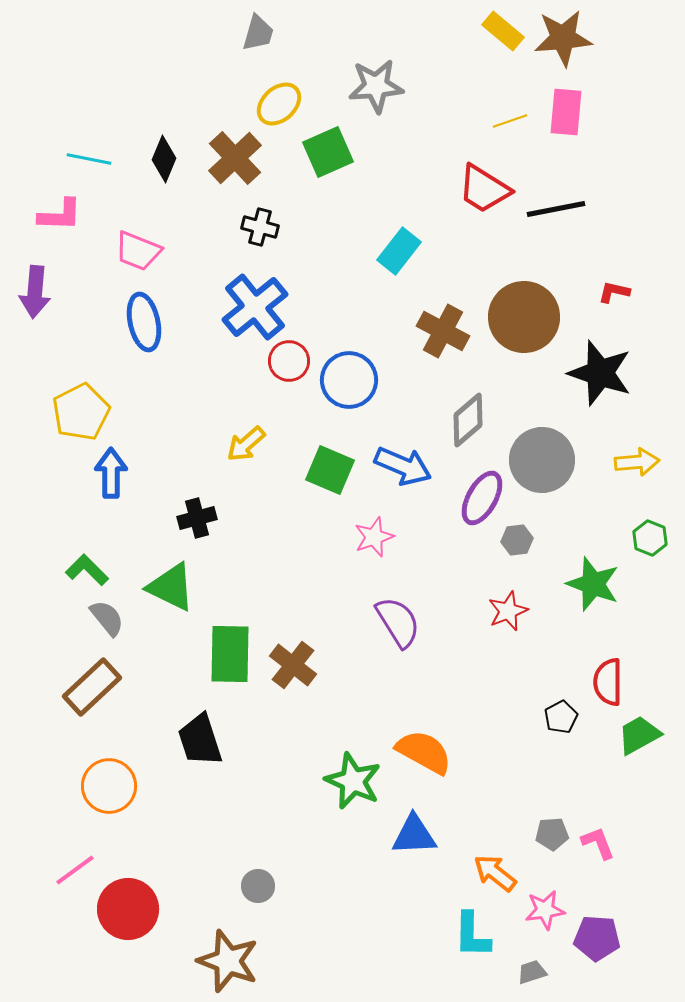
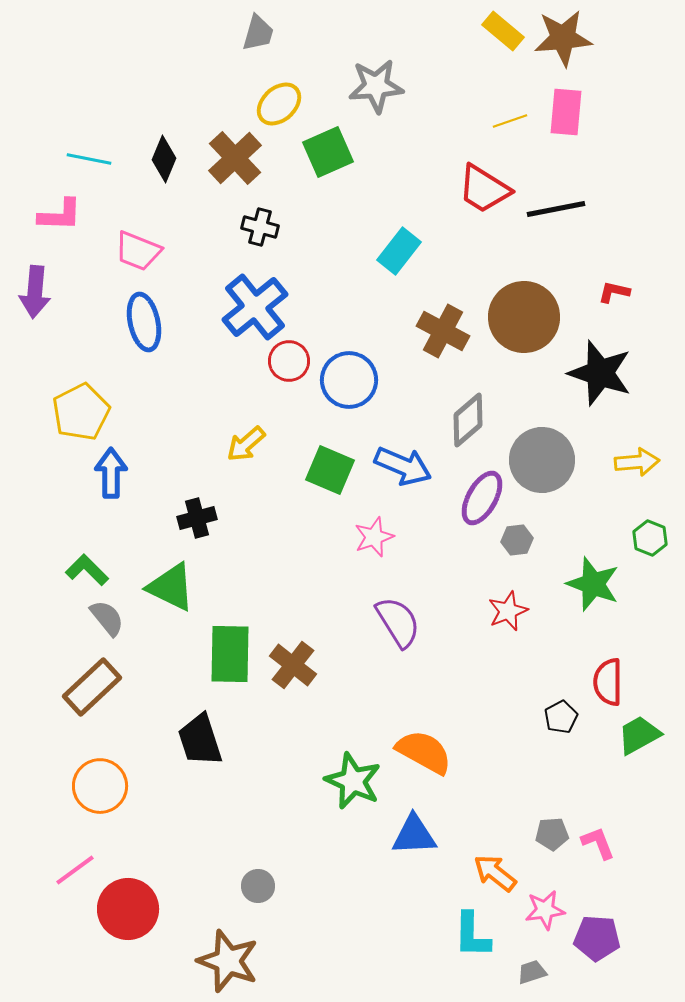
orange circle at (109, 786): moved 9 px left
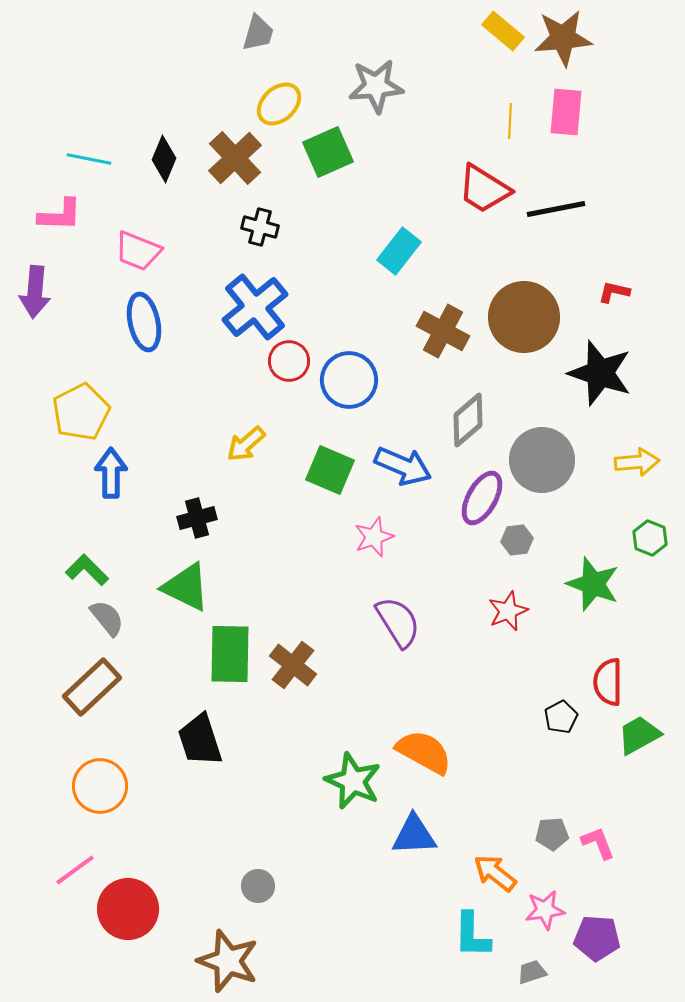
yellow line at (510, 121): rotated 68 degrees counterclockwise
green triangle at (171, 587): moved 15 px right
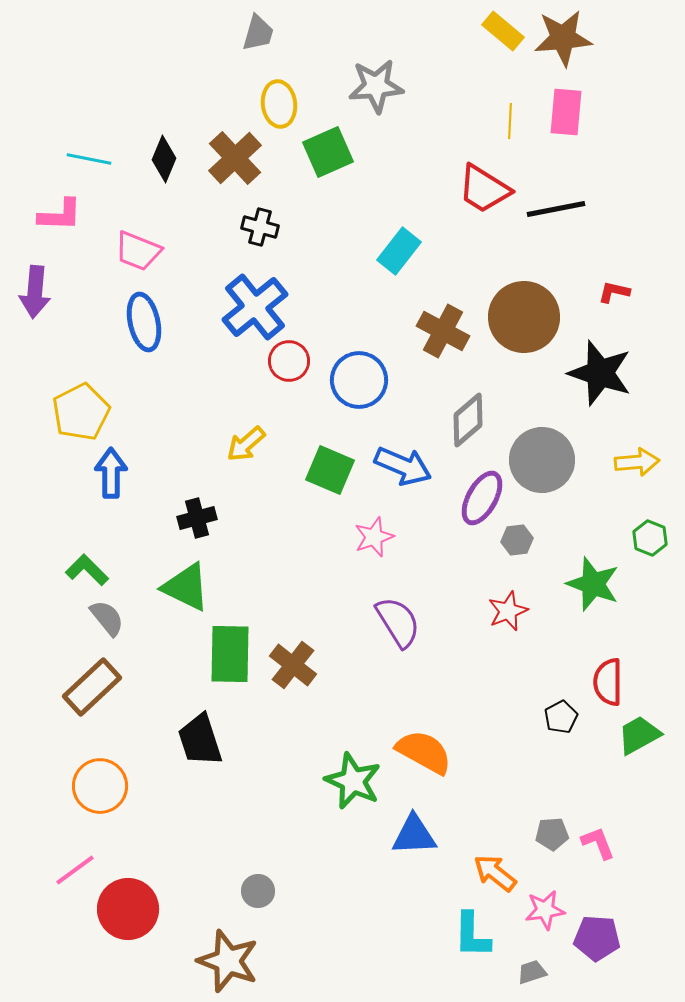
yellow ellipse at (279, 104): rotated 54 degrees counterclockwise
blue circle at (349, 380): moved 10 px right
gray circle at (258, 886): moved 5 px down
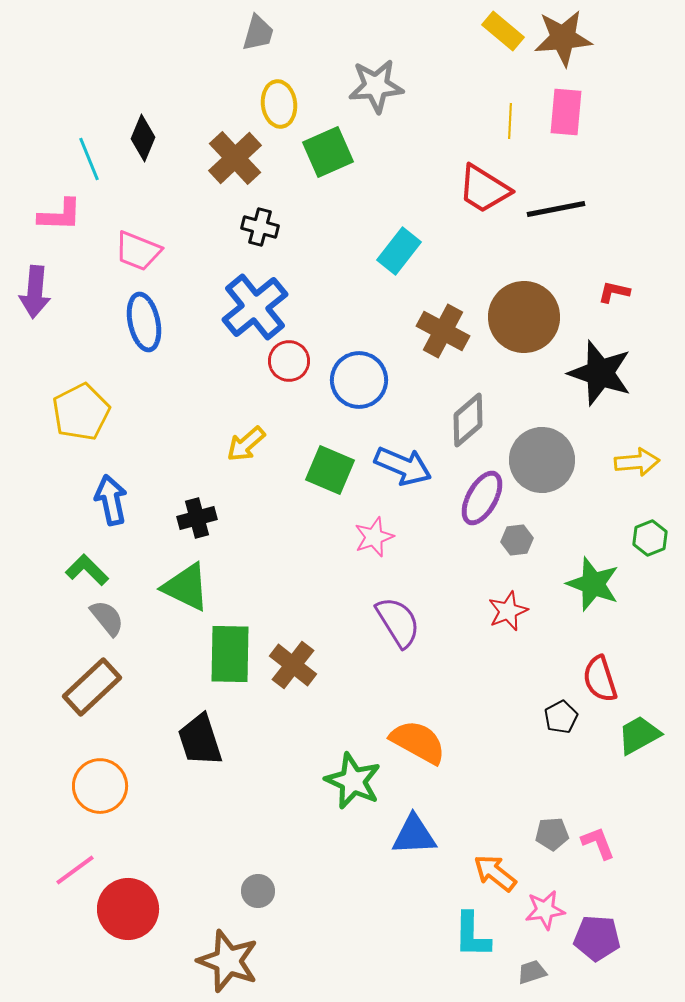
cyan line at (89, 159): rotated 57 degrees clockwise
black diamond at (164, 159): moved 21 px left, 21 px up
blue arrow at (111, 473): moved 27 px down; rotated 12 degrees counterclockwise
green hexagon at (650, 538): rotated 16 degrees clockwise
red semicircle at (608, 682): moved 8 px left, 3 px up; rotated 18 degrees counterclockwise
orange semicircle at (424, 752): moved 6 px left, 10 px up
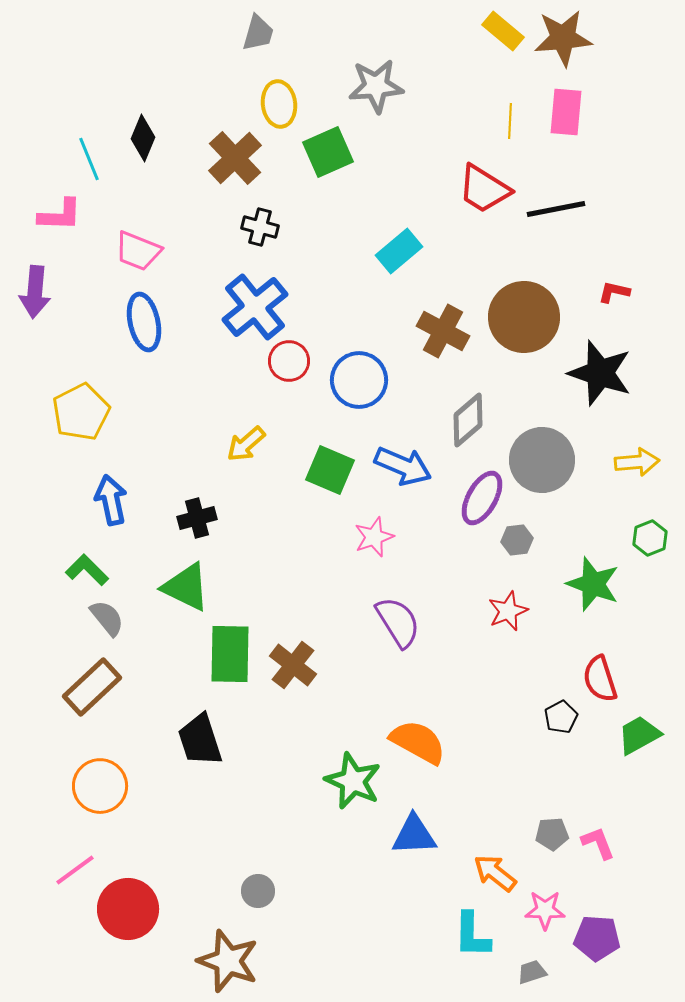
cyan rectangle at (399, 251): rotated 12 degrees clockwise
pink star at (545, 910): rotated 9 degrees clockwise
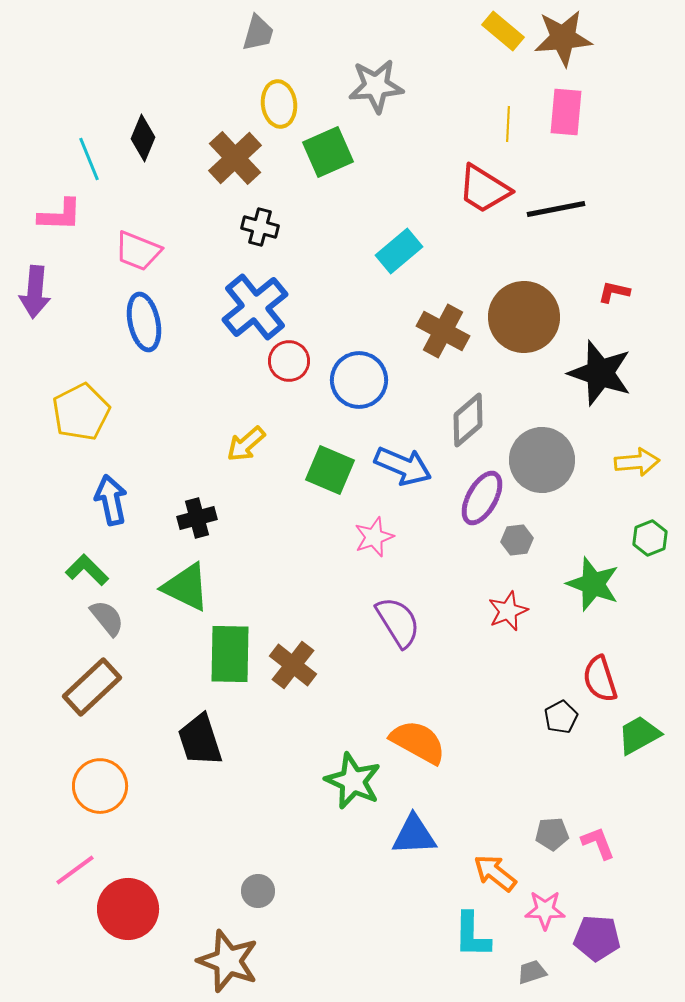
yellow line at (510, 121): moved 2 px left, 3 px down
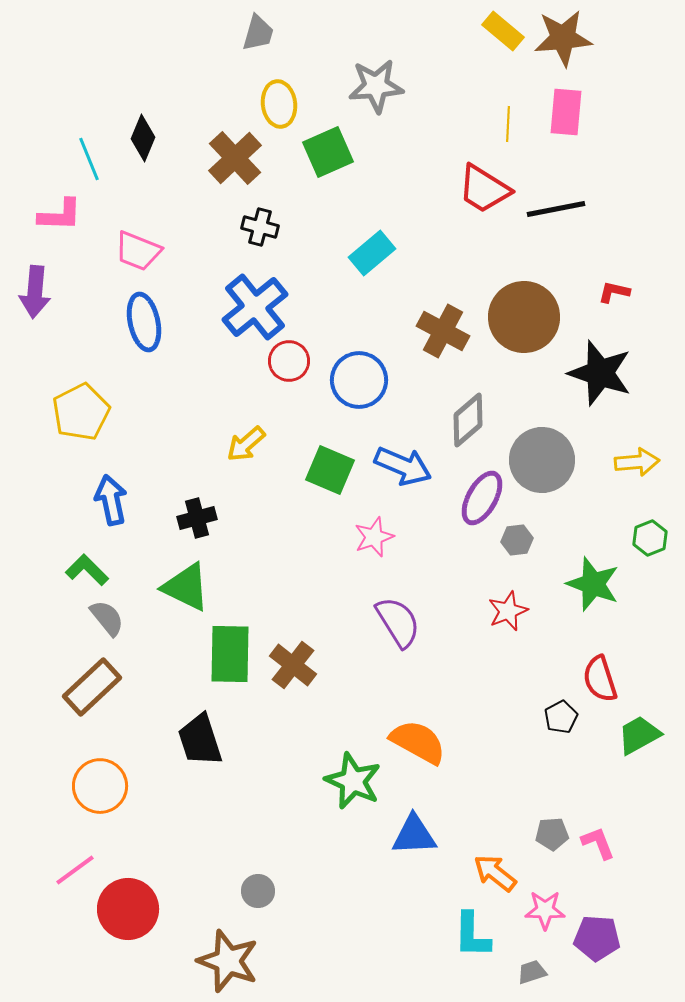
cyan rectangle at (399, 251): moved 27 px left, 2 px down
